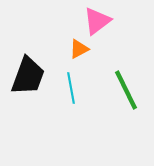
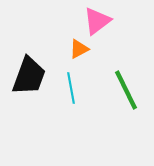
black trapezoid: moved 1 px right
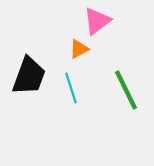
cyan line: rotated 8 degrees counterclockwise
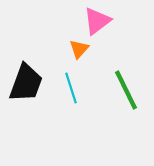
orange triangle: rotated 20 degrees counterclockwise
black trapezoid: moved 3 px left, 7 px down
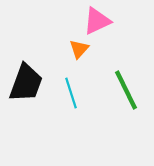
pink triangle: rotated 12 degrees clockwise
cyan line: moved 5 px down
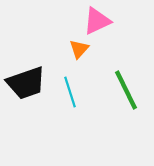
black trapezoid: rotated 51 degrees clockwise
cyan line: moved 1 px left, 1 px up
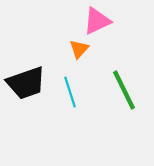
green line: moved 2 px left
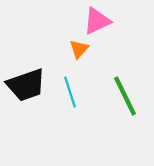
black trapezoid: moved 2 px down
green line: moved 1 px right, 6 px down
